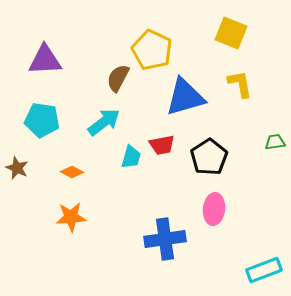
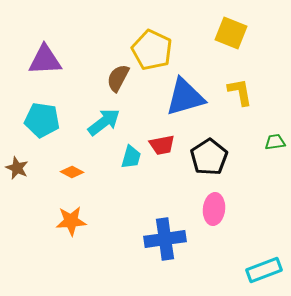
yellow L-shape: moved 8 px down
orange star: moved 4 px down
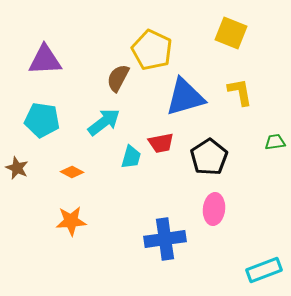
red trapezoid: moved 1 px left, 2 px up
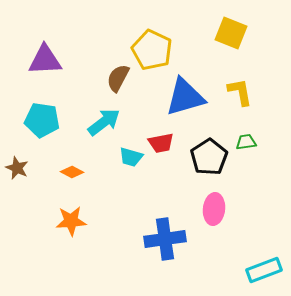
green trapezoid: moved 29 px left
cyan trapezoid: rotated 90 degrees clockwise
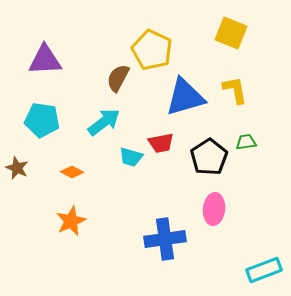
yellow L-shape: moved 5 px left, 2 px up
orange star: rotated 20 degrees counterclockwise
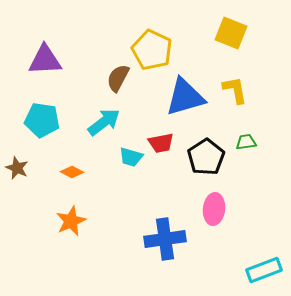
black pentagon: moved 3 px left
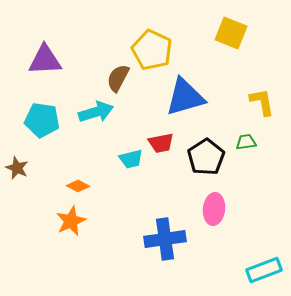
yellow L-shape: moved 27 px right, 12 px down
cyan arrow: moved 8 px left, 10 px up; rotated 20 degrees clockwise
cyan trapezoid: moved 2 px down; rotated 30 degrees counterclockwise
orange diamond: moved 6 px right, 14 px down
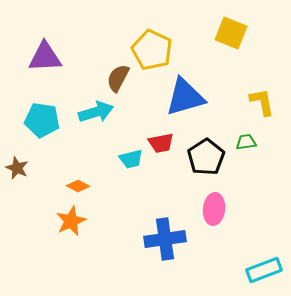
purple triangle: moved 3 px up
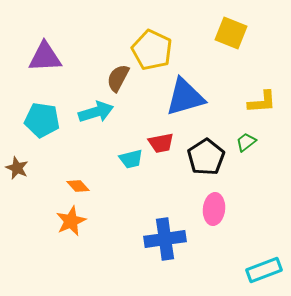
yellow L-shape: rotated 96 degrees clockwise
green trapezoid: rotated 30 degrees counterclockwise
orange diamond: rotated 20 degrees clockwise
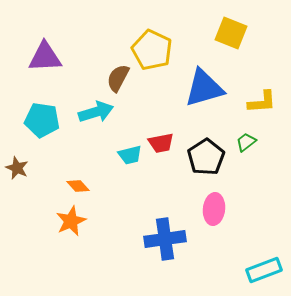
blue triangle: moved 19 px right, 9 px up
cyan trapezoid: moved 1 px left, 4 px up
